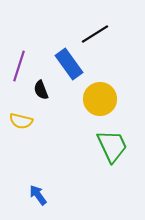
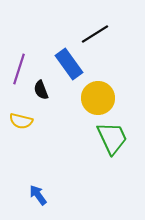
purple line: moved 3 px down
yellow circle: moved 2 px left, 1 px up
green trapezoid: moved 8 px up
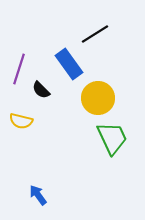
black semicircle: rotated 24 degrees counterclockwise
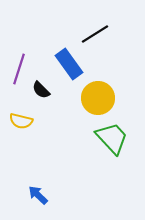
green trapezoid: rotated 18 degrees counterclockwise
blue arrow: rotated 10 degrees counterclockwise
